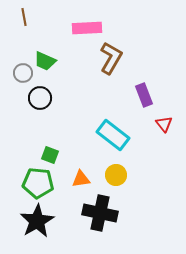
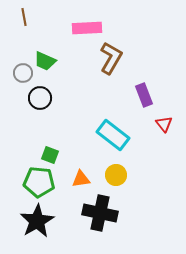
green pentagon: moved 1 px right, 1 px up
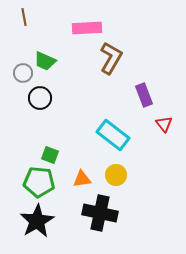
orange triangle: moved 1 px right
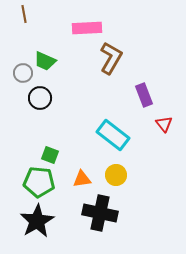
brown line: moved 3 px up
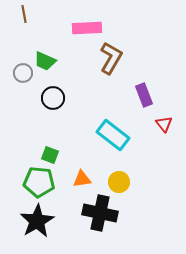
black circle: moved 13 px right
yellow circle: moved 3 px right, 7 px down
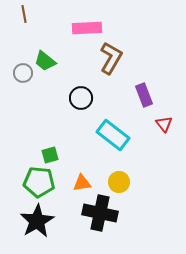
green trapezoid: rotated 15 degrees clockwise
black circle: moved 28 px right
green square: rotated 36 degrees counterclockwise
orange triangle: moved 4 px down
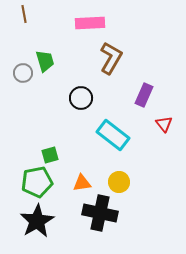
pink rectangle: moved 3 px right, 5 px up
green trapezoid: rotated 145 degrees counterclockwise
purple rectangle: rotated 45 degrees clockwise
green pentagon: moved 2 px left; rotated 16 degrees counterclockwise
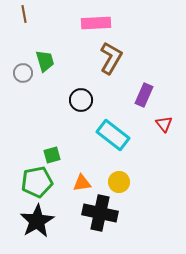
pink rectangle: moved 6 px right
black circle: moved 2 px down
green square: moved 2 px right
